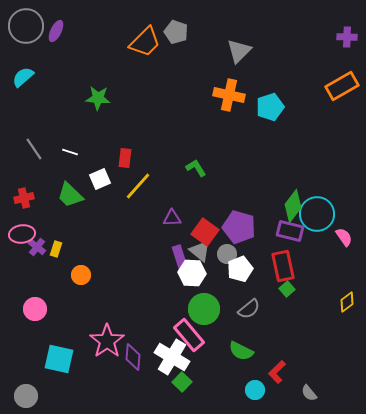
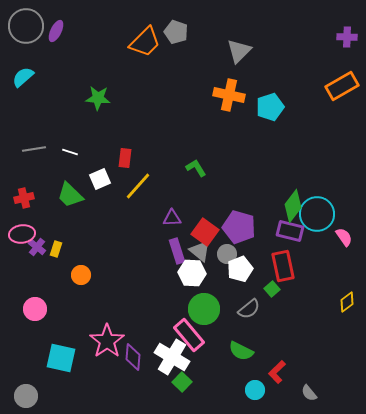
gray line at (34, 149): rotated 65 degrees counterclockwise
purple rectangle at (180, 258): moved 3 px left, 7 px up
green square at (287, 289): moved 15 px left
cyan square at (59, 359): moved 2 px right, 1 px up
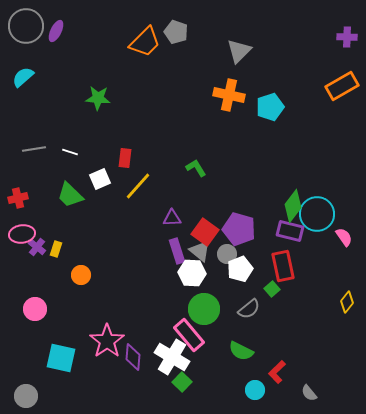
red cross at (24, 198): moved 6 px left
purple pentagon at (239, 227): moved 2 px down
yellow diamond at (347, 302): rotated 15 degrees counterclockwise
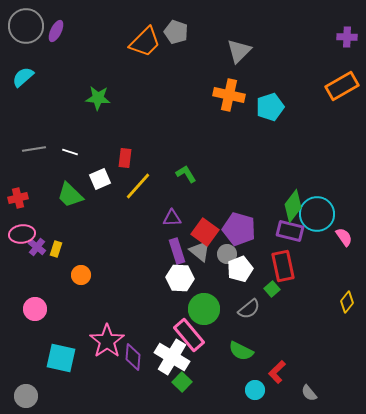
green L-shape at (196, 168): moved 10 px left, 6 px down
white hexagon at (192, 273): moved 12 px left, 5 px down
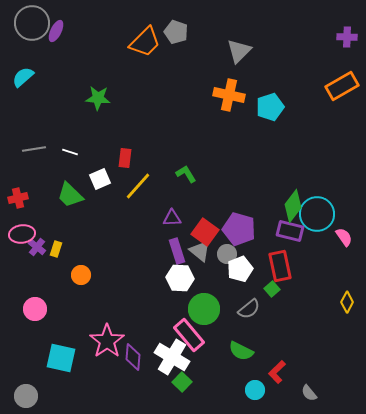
gray circle at (26, 26): moved 6 px right, 3 px up
red rectangle at (283, 266): moved 3 px left
yellow diamond at (347, 302): rotated 10 degrees counterclockwise
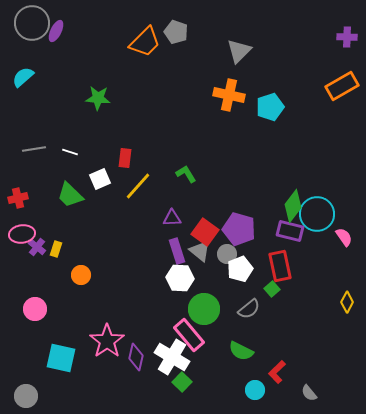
purple diamond at (133, 357): moved 3 px right; rotated 8 degrees clockwise
